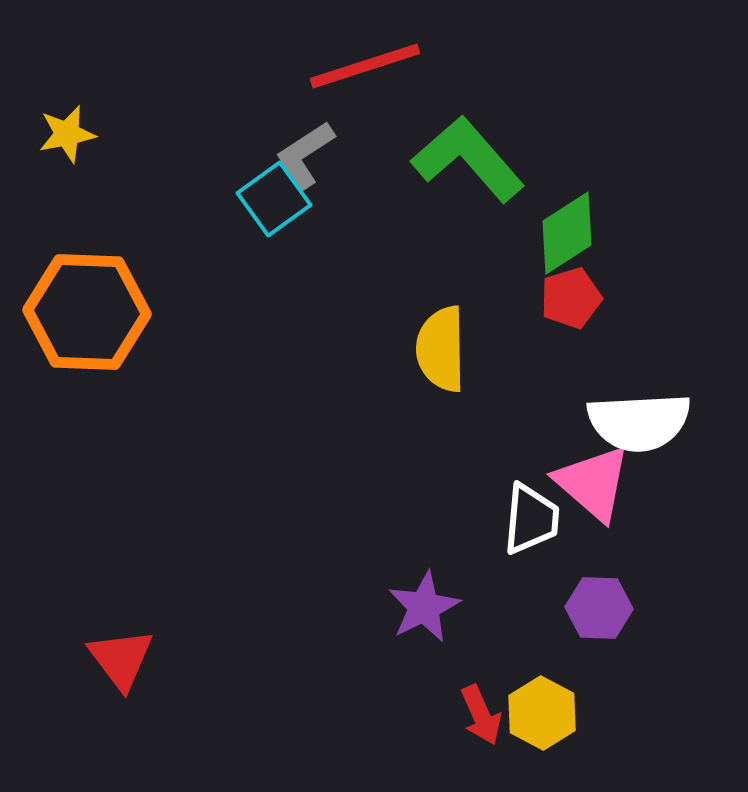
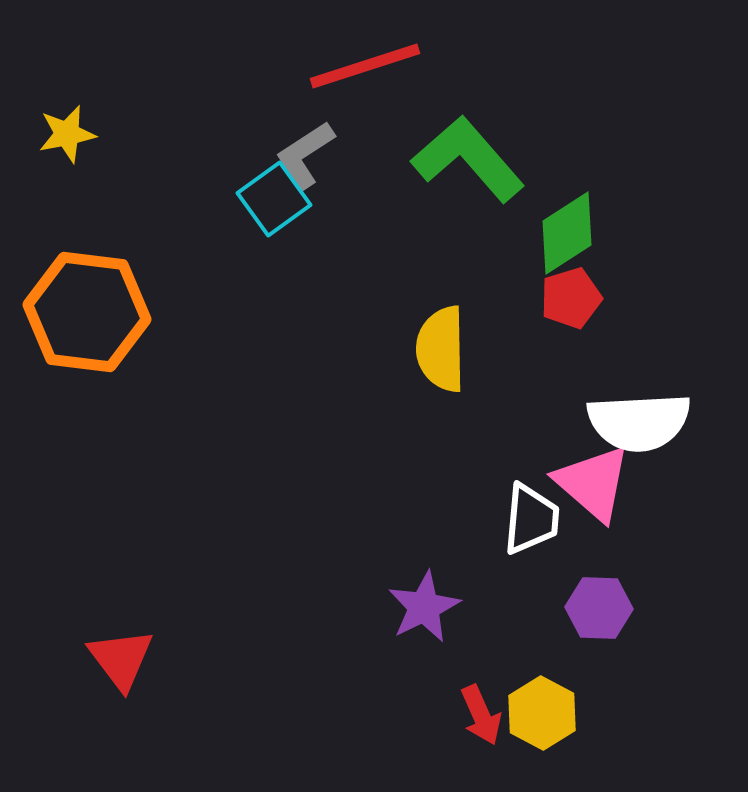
orange hexagon: rotated 5 degrees clockwise
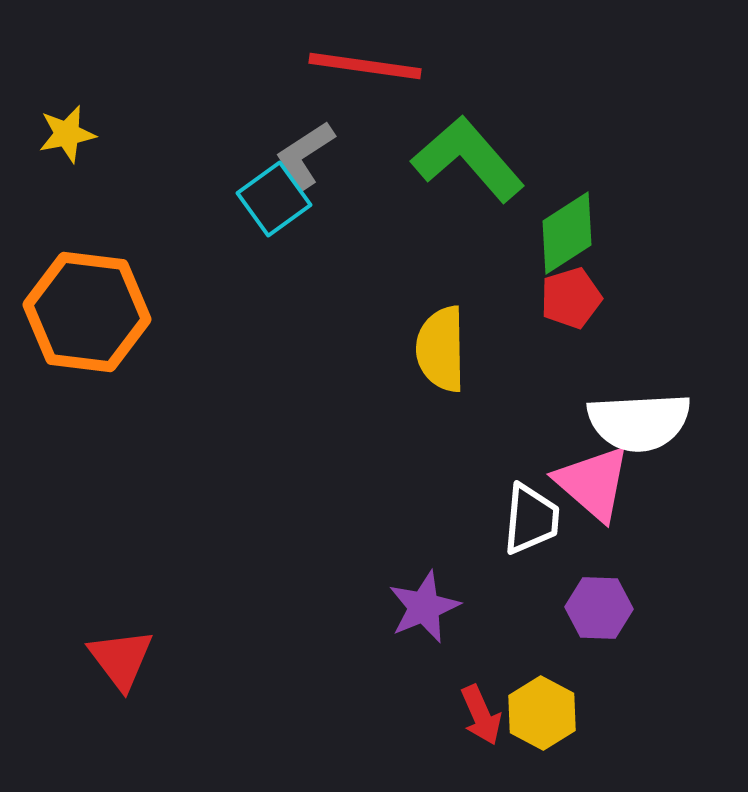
red line: rotated 26 degrees clockwise
purple star: rotated 4 degrees clockwise
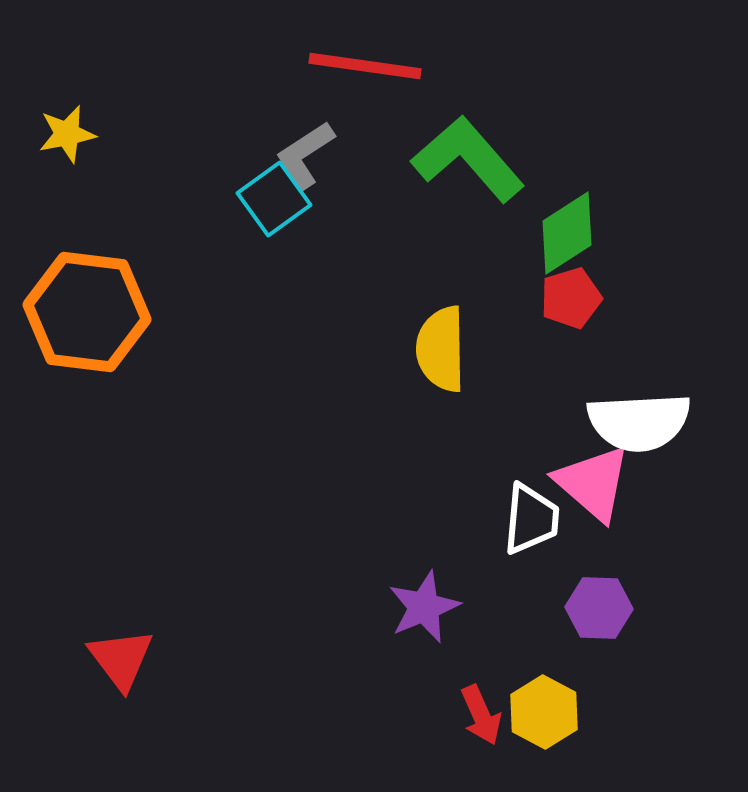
yellow hexagon: moved 2 px right, 1 px up
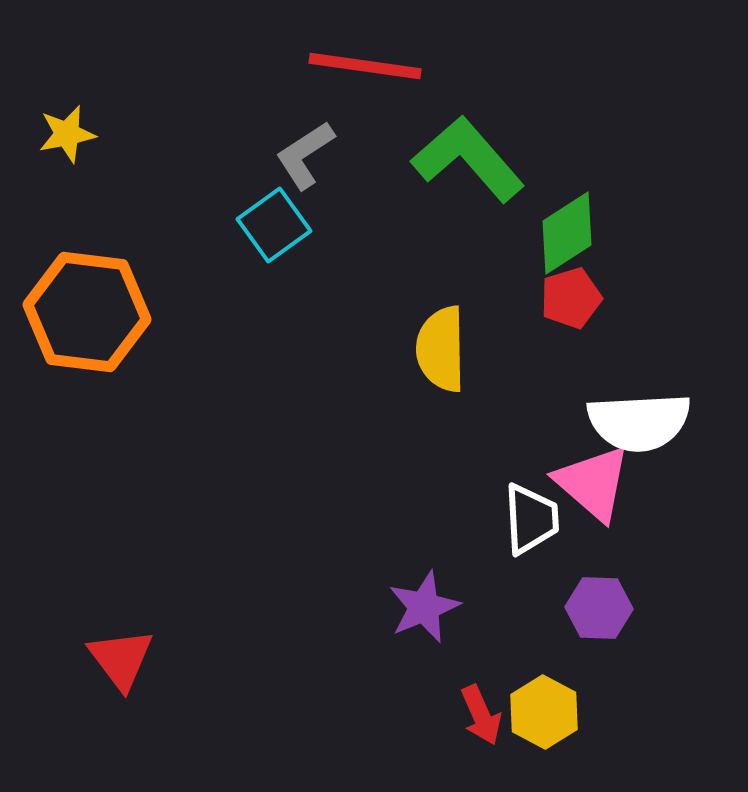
cyan square: moved 26 px down
white trapezoid: rotated 8 degrees counterclockwise
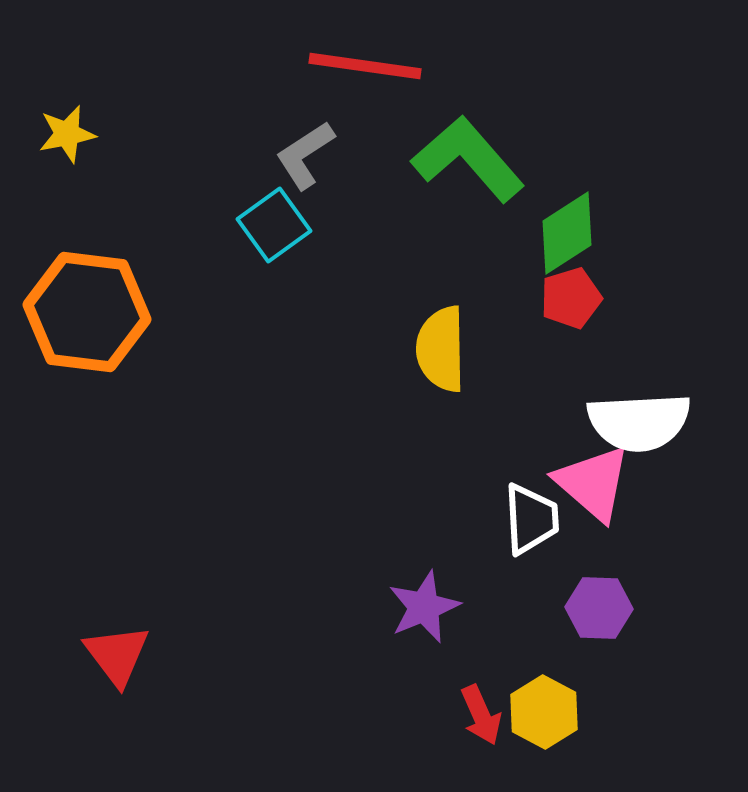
red triangle: moved 4 px left, 4 px up
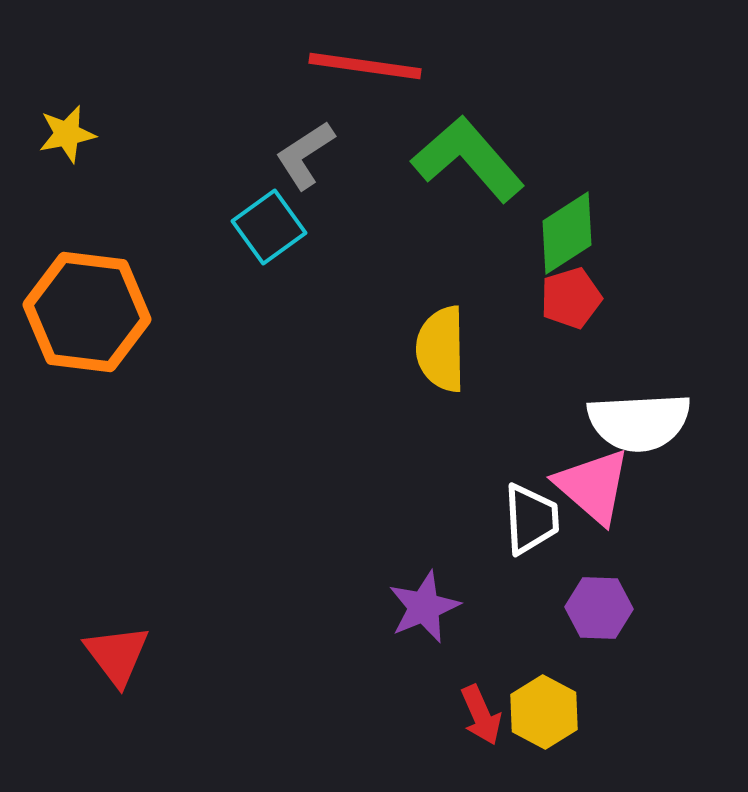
cyan square: moved 5 px left, 2 px down
pink triangle: moved 3 px down
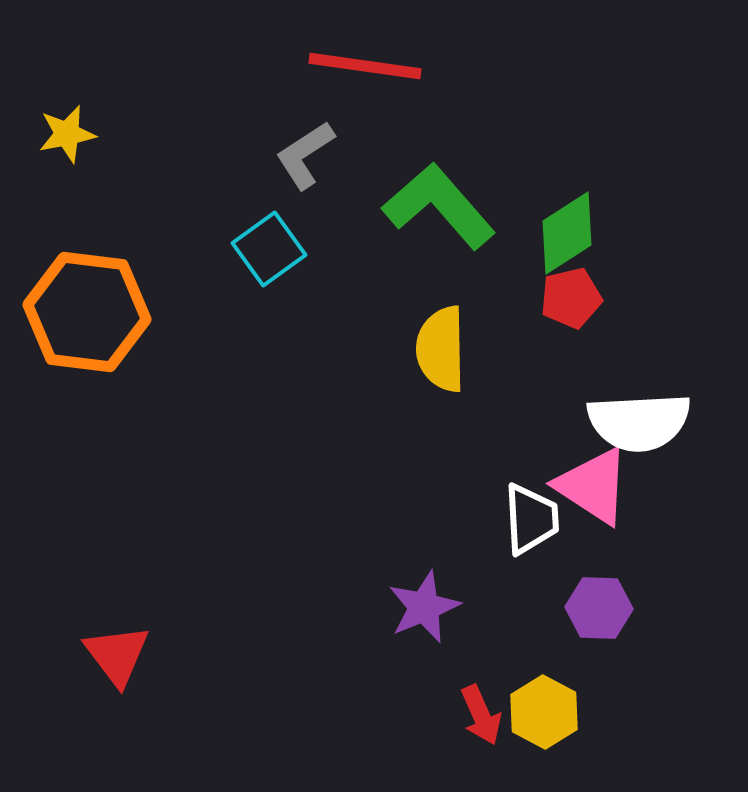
green L-shape: moved 29 px left, 47 px down
cyan square: moved 22 px down
red pentagon: rotated 4 degrees clockwise
pink triangle: rotated 8 degrees counterclockwise
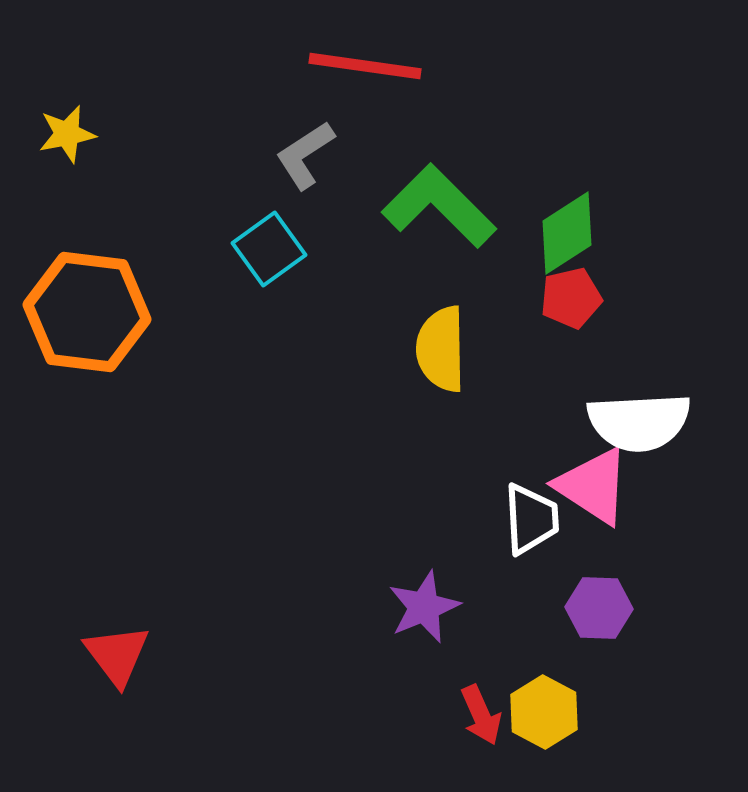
green L-shape: rotated 4 degrees counterclockwise
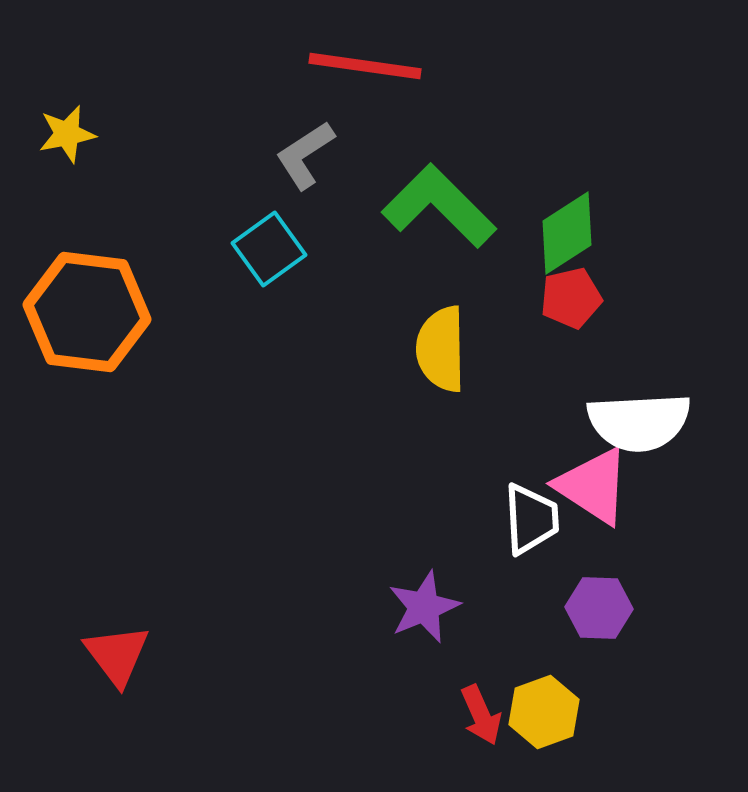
yellow hexagon: rotated 12 degrees clockwise
